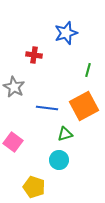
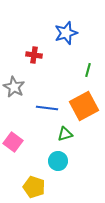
cyan circle: moved 1 px left, 1 px down
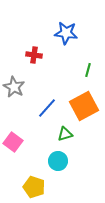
blue star: rotated 25 degrees clockwise
blue line: rotated 55 degrees counterclockwise
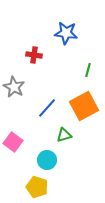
green triangle: moved 1 px left, 1 px down
cyan circle: moved 11 px left, 1 px up
yellow pentagon: moved 3 px right
